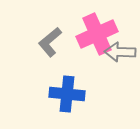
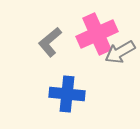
gray arrow: rotated 32 degrees counterclockwise
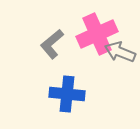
gray L-shape: moved 2 px right, 2 px down
gray arrow: rotated 52 degrees clockwise
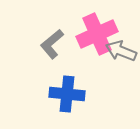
gray arrow: moved 1 px right, 1 px up
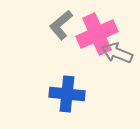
gray L-shape: moved 9 px right, 19 px up
gray arrow: moved 4 px left, 2 px down
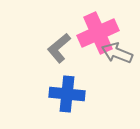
gray L-shape: moved 2 px left, 23 px down
pink cross: moved 1 px right, 1 px up
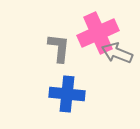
gray L-shape: rotated 136 degrees clockwise
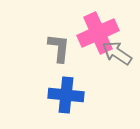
gray arrow: rotated 12 degrees clockwise
blue cross: moved 1 px left, 1 px down
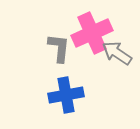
pink cross: moved 6 px left
blue cross: rotated 16 degrees counterclockwise
